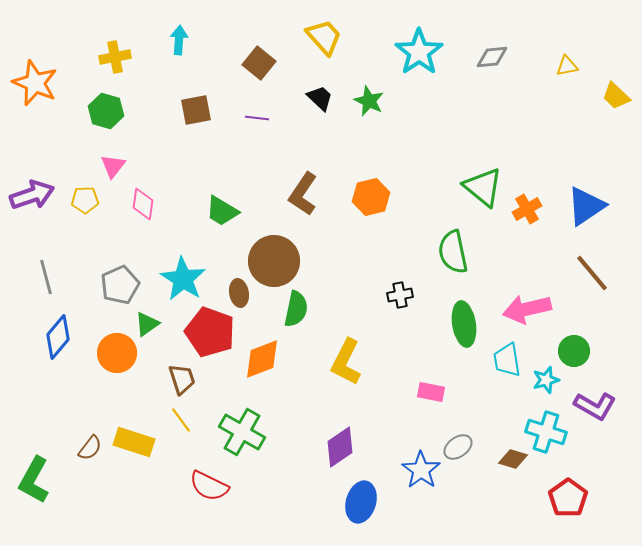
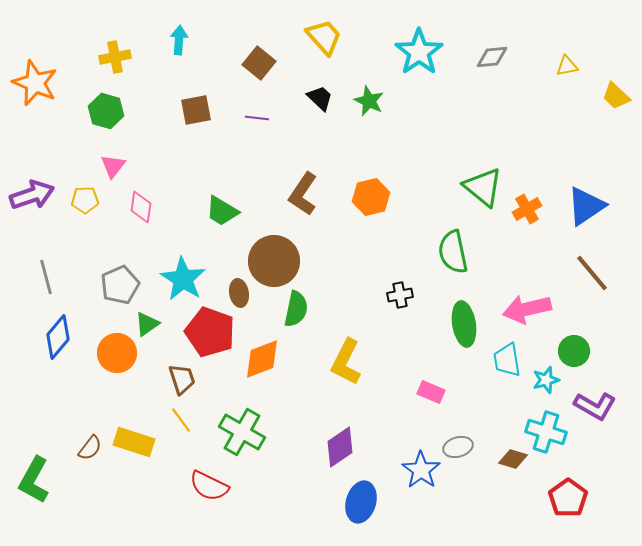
pink diamond at (143, 204): moved 2 px left, 3 px down
pink rectangle at (431, 392): rotated 12 degrees clockwise
gray ellipse at (458, 447): rotated 20 degrees clockwise
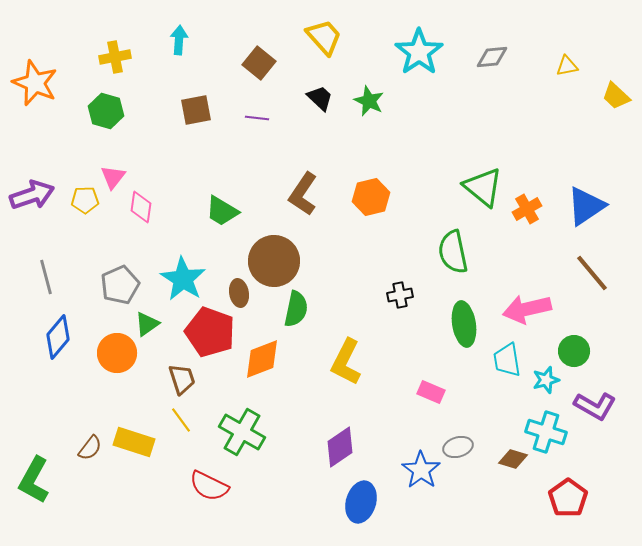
pink triangle at (113, 166): moved 11 px down
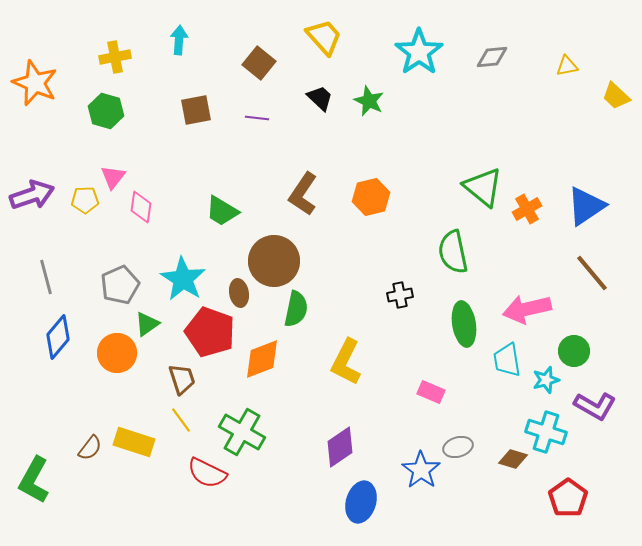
red semicircle at (209, 486): moved 2 px left, 13 px up
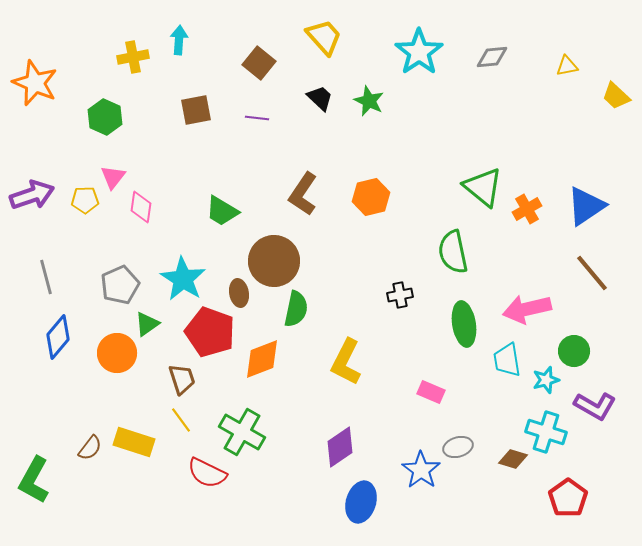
yellow cross at (115, 57): moved 18 px right
green hexagon at (106, 111): moved 1 px left, 6 px down; rotated 8 degrees clockwise
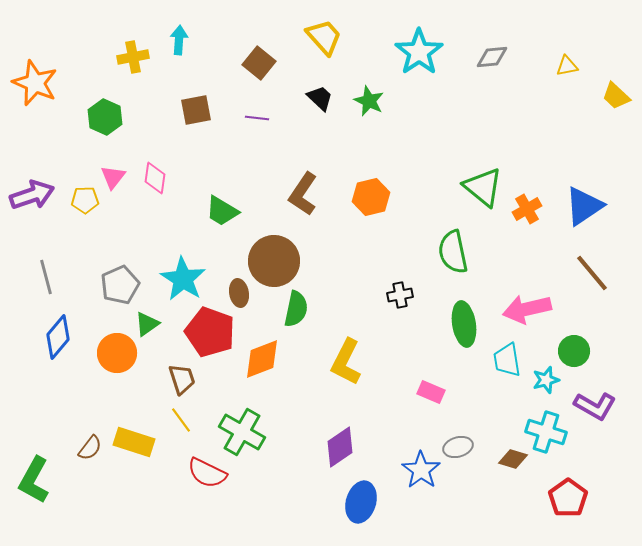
blue triangle at (586, 206): moved 2 px left
pink diamond at (141, 207): moved 14 px right, 29 px up
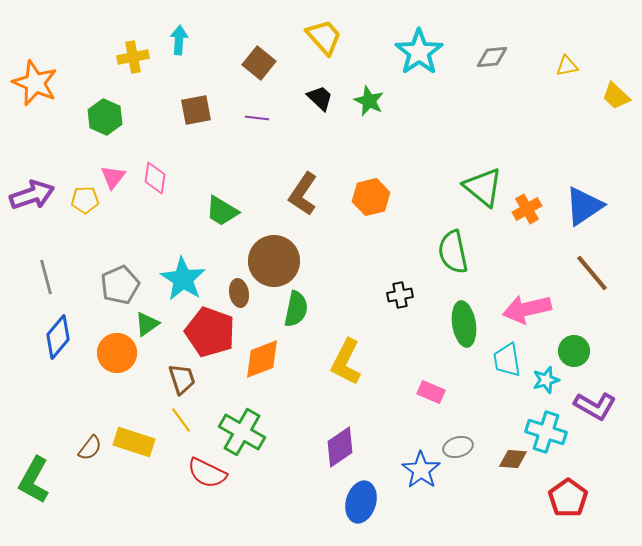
brown diamond at (513, 459): rotated 12 degrees counterclockwise
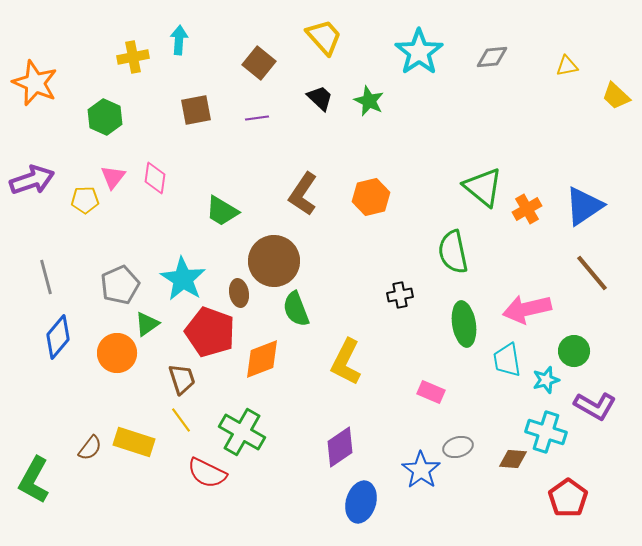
purple line at (257, 118): rotated 15 degrees counterclockwise
purple arrow at (32, 195): moved 15 px up
green semicircle at (296, 309): rotated 147 degrees clockwise
